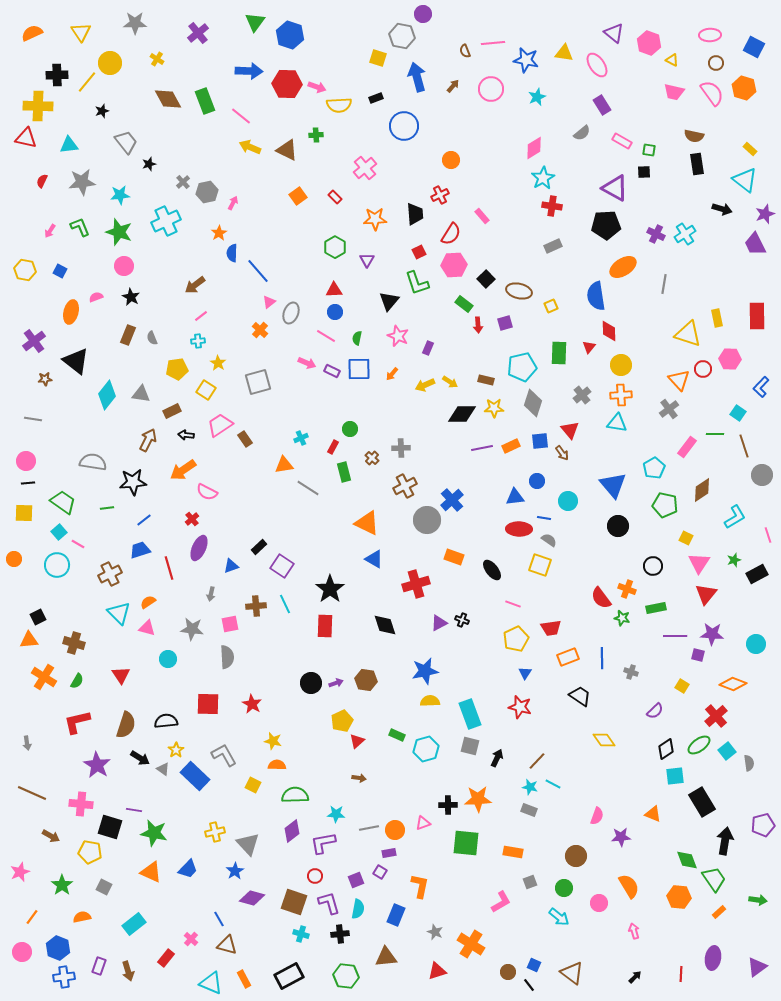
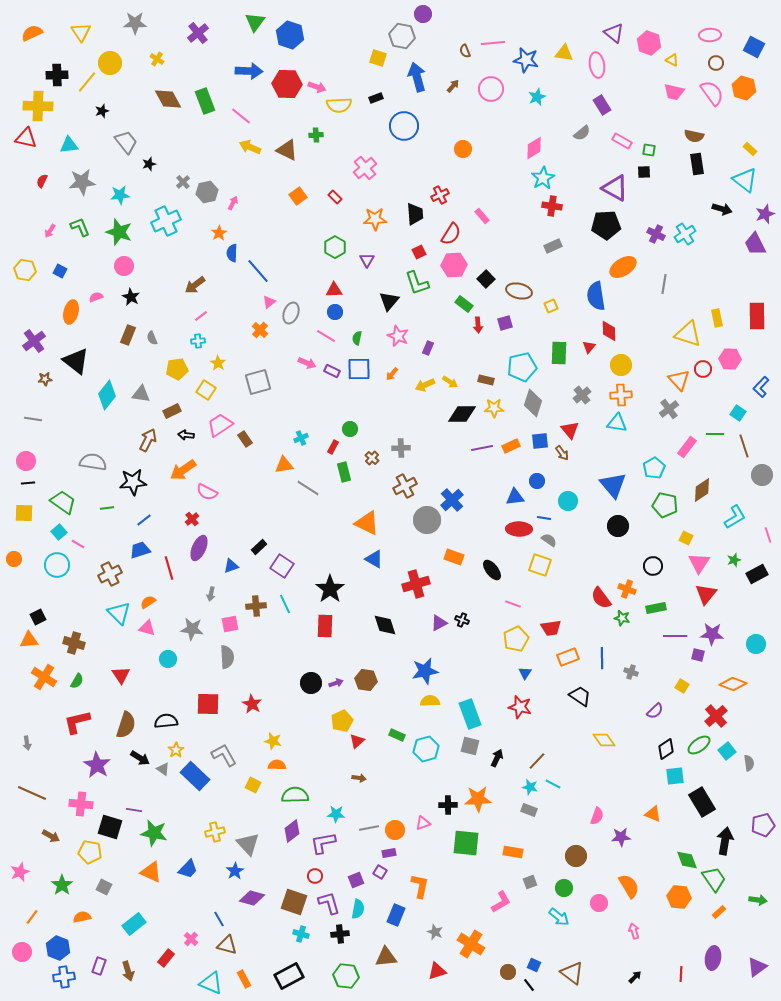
pink ellipse at (597, 65): rotated 25 degrees clockwise
orange circle at (451, 160): moved 12 px right, 11 px up
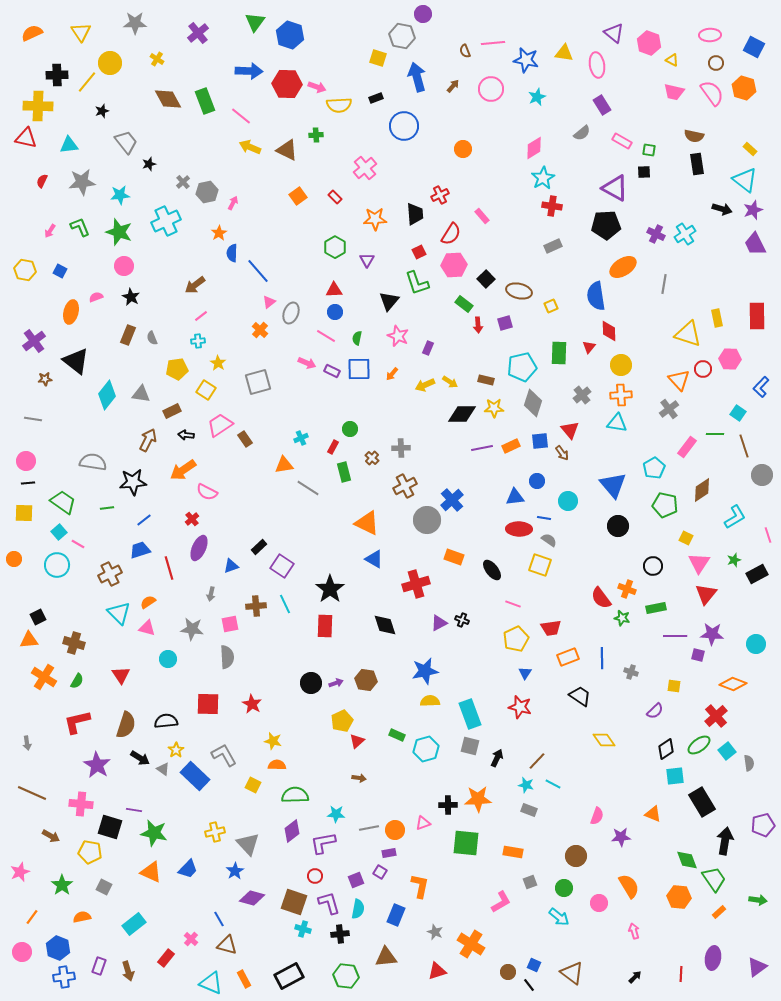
purple star at (765, 214): moved 12 px left, 4 px up
yellow square at (682, 686): moved 8 px left; rotated 24 degrees counterclockwise
cyan star at (530, 787): moved 4 px left, 2 px up
cyan cross at (301, 934): moved 2 px right, 5 px up
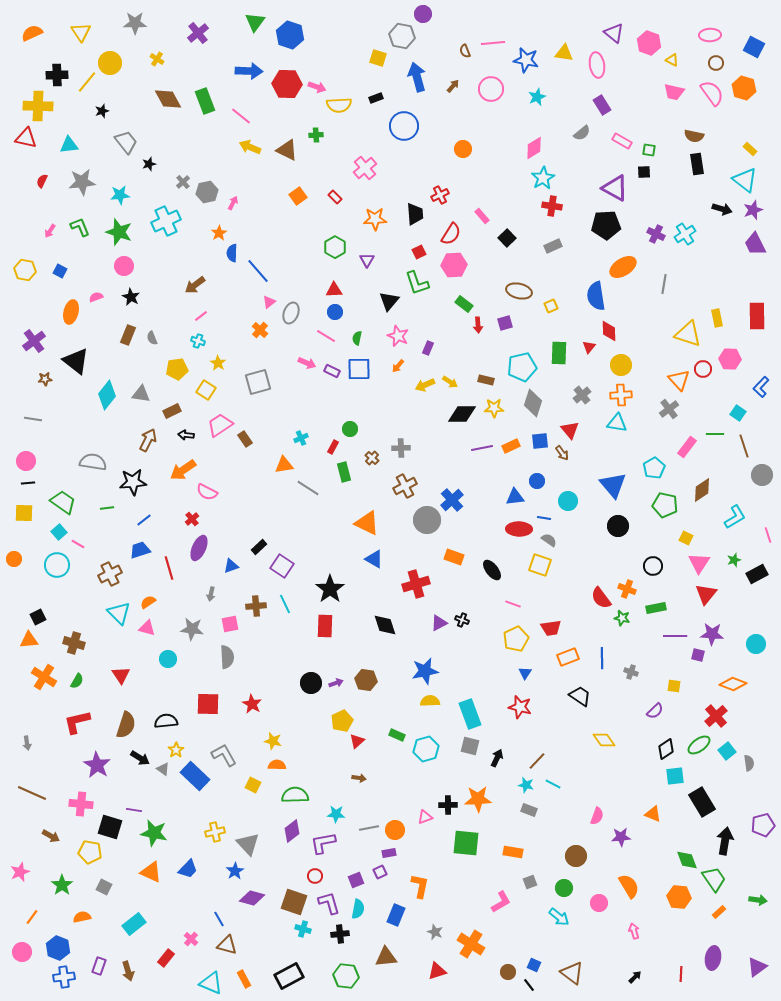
black square at (486, 279): moved 21 px right, 41 px up
cyan cross at (198, 341): rotated 24 degrees clockwise
orange arrow at (392, 374): moved 6 px right, 8 px up
pink triangle at (423, 823): moved 2 px right, 6 px up
purple square at (380, 872): rotated 32 degrees clockwise
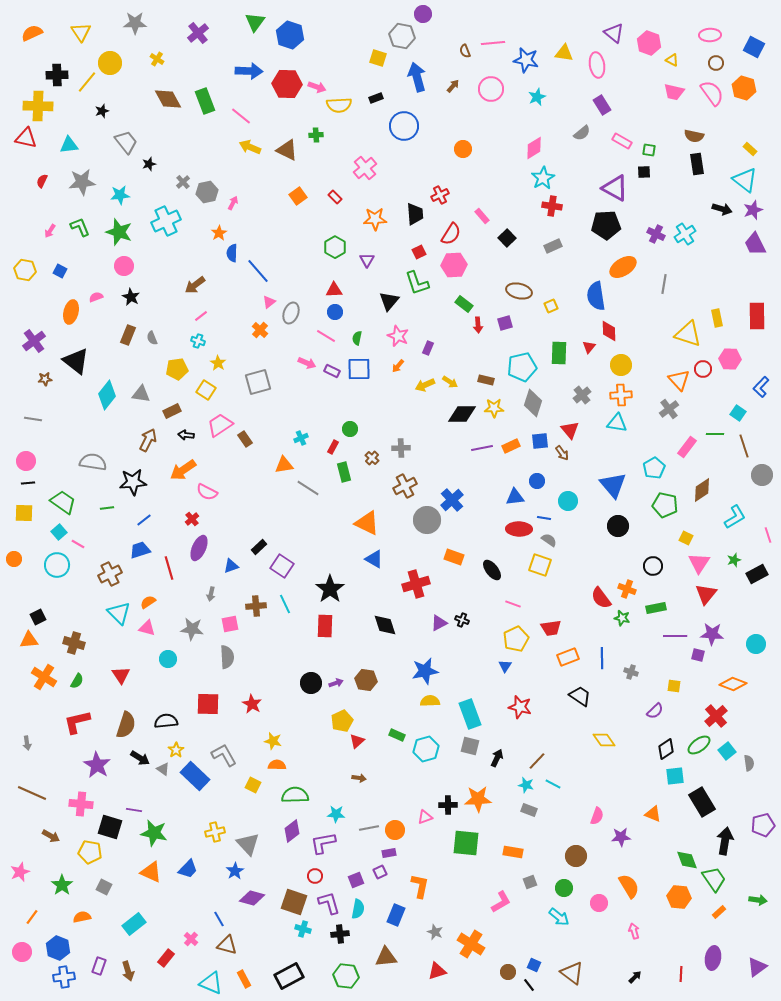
blue triangle at (525, 673): moved 20 px left, 7 px up
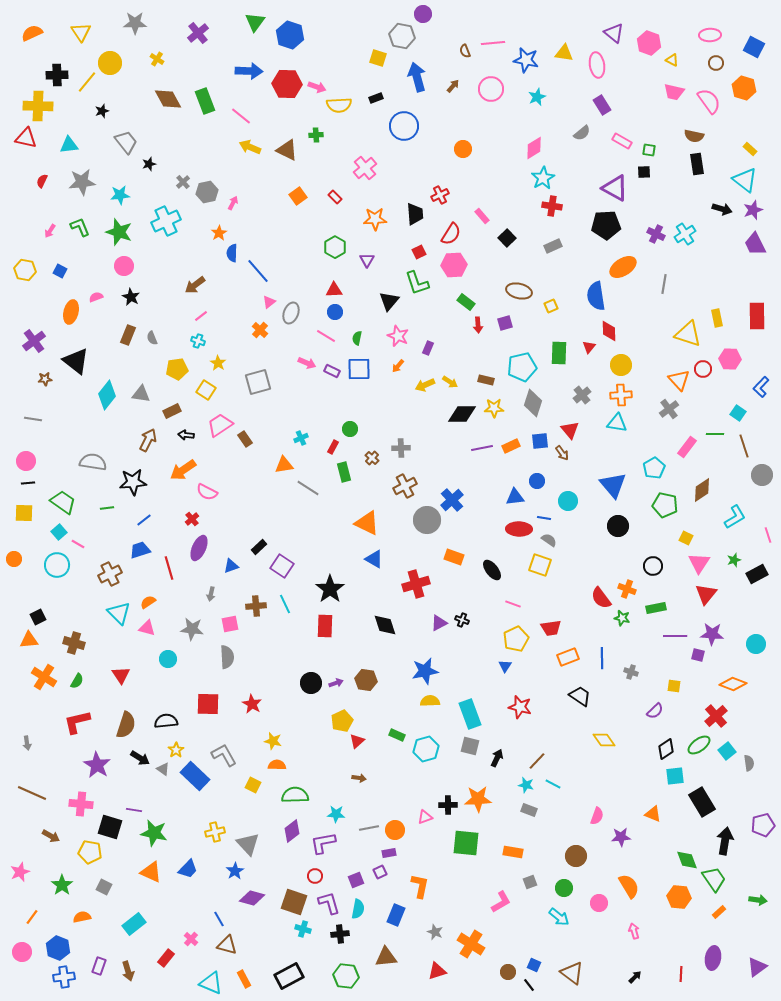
pink semicircle at (712, 93): moved 3 px left, 8 px down
green rectangle at (464, 304): moved 2 px right, 2 px up
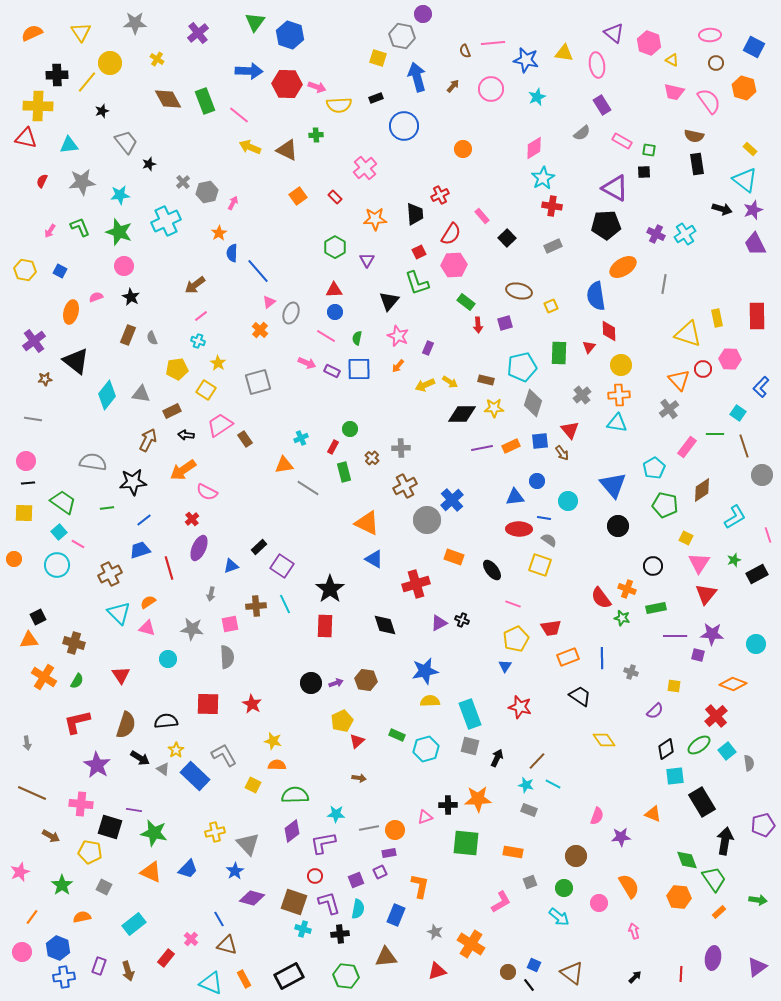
pink line at (241, 116): moved 2 px left, 1 px up
orange cross at (621, 395): moved 2 px left
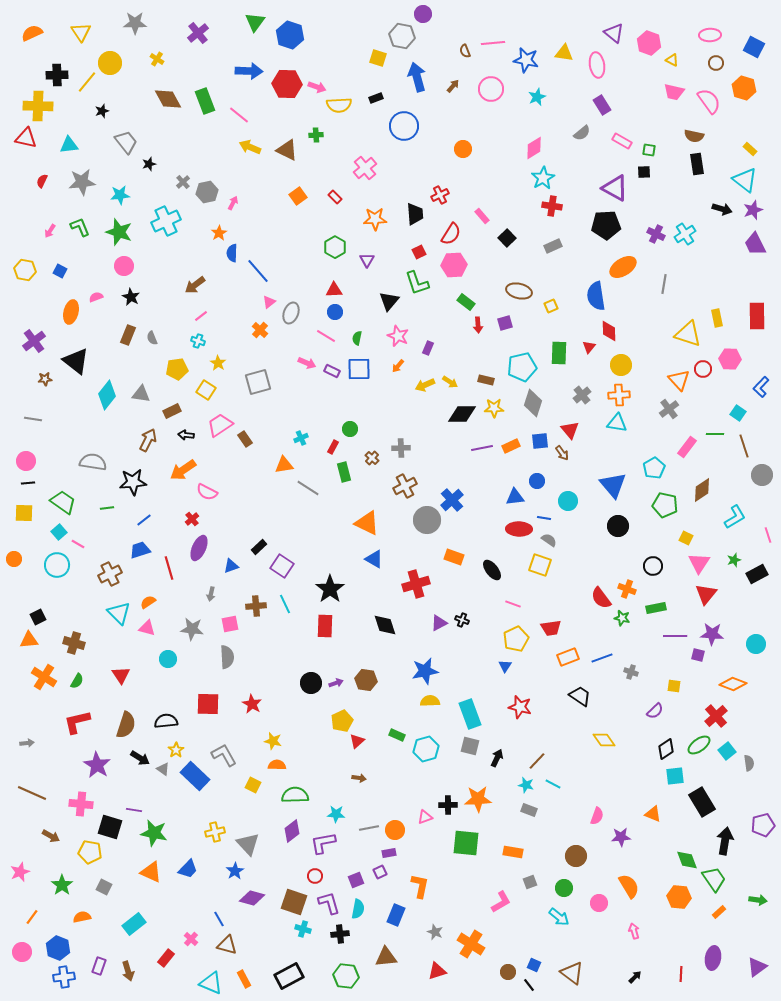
blue line at (602, 658): rotated 70 degrees clockwise
gray arrow at (27, 743): rotated 88 degrees counterclockwise
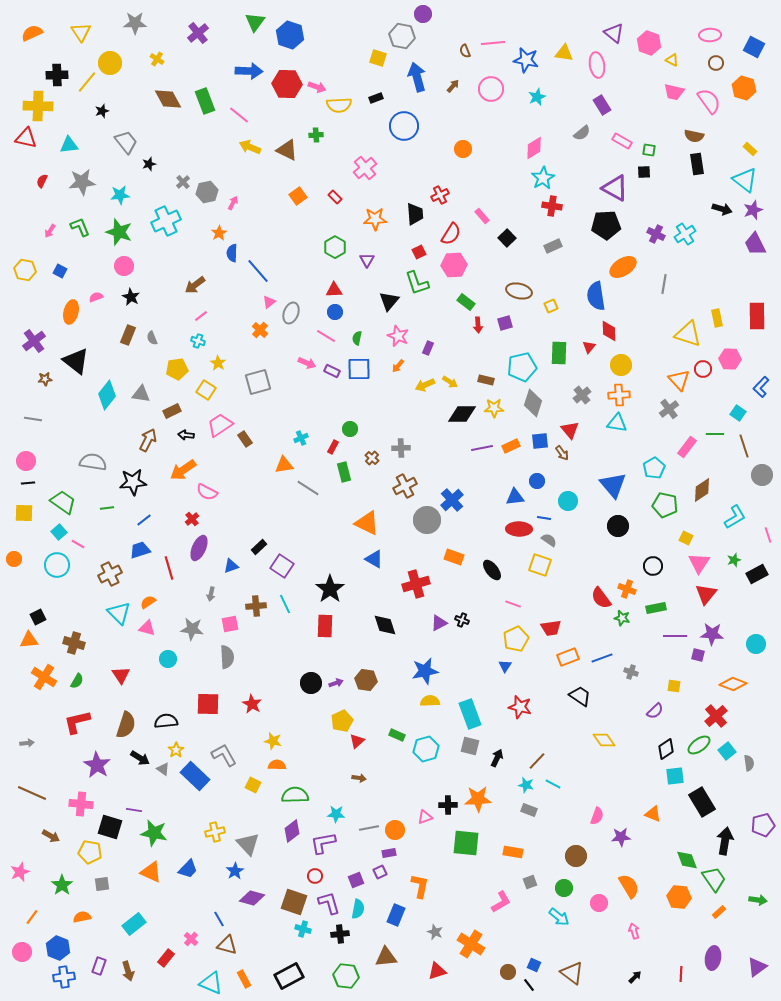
gray square at (104, 887): moved 2 px left, 3 px up; rotated 35 degrees counterclockwise
